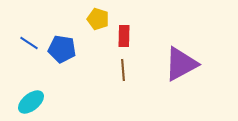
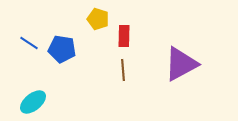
cyan ellipse: moved 2 px right
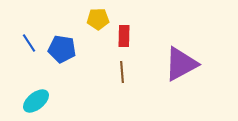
yellow pentagon: rotated 20 degrees counterclockwise
blue line: rotated 24 degrees clockwise
brown line: moved 1 px left, 2 px down
cyan ellipse: moved 3 px right, 1 px up
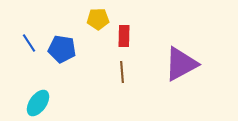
cyan ellipse: moved 2 px right, 2 px down; rotated 16 degrees counterclockwise
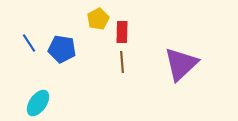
yellow pentagon: rotated 25 degrees counterclockwise
red rectangle: moved 2 px left, 4 px up
purple triangle: rotated 15 degrees counterclockwise
brown line: moved 10 px up
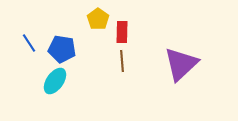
yellow pentagon: rotated 10 degrees counterclockwise
brown line: moved 1 px up
cyan ellipse: moved 17 px right, 22 px up
